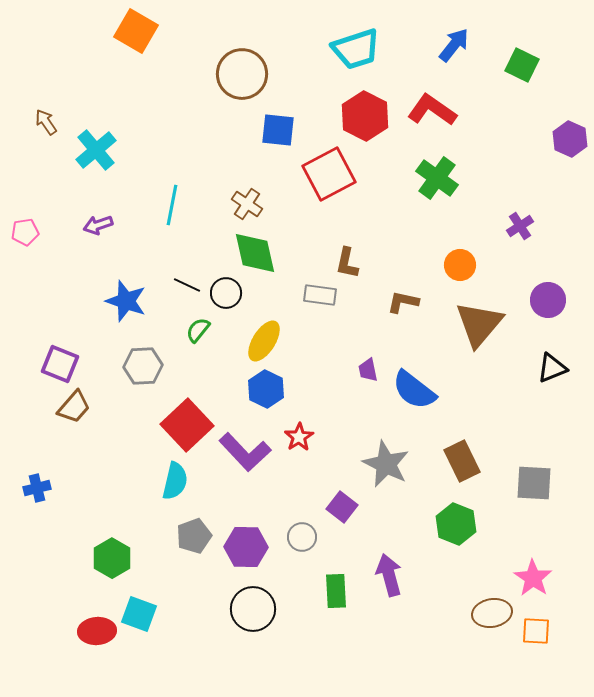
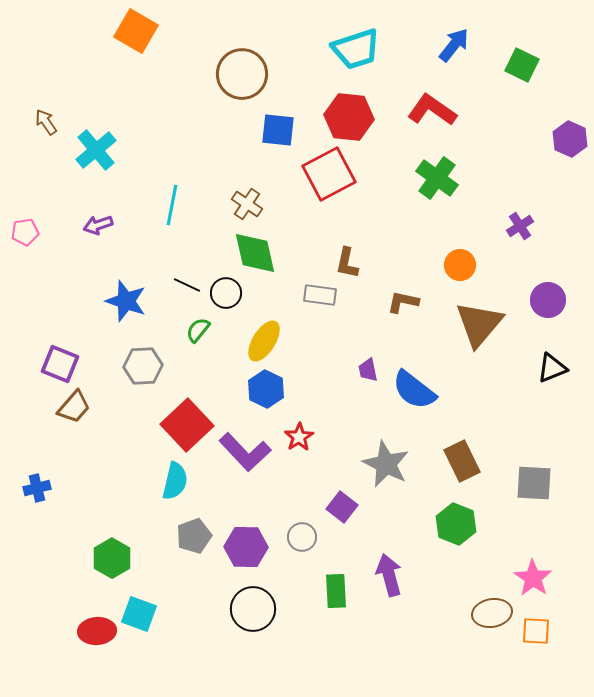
red hexagon at (365, 116): moved 16 px left, 1 px down; rotated 21 degrees counterclockwise
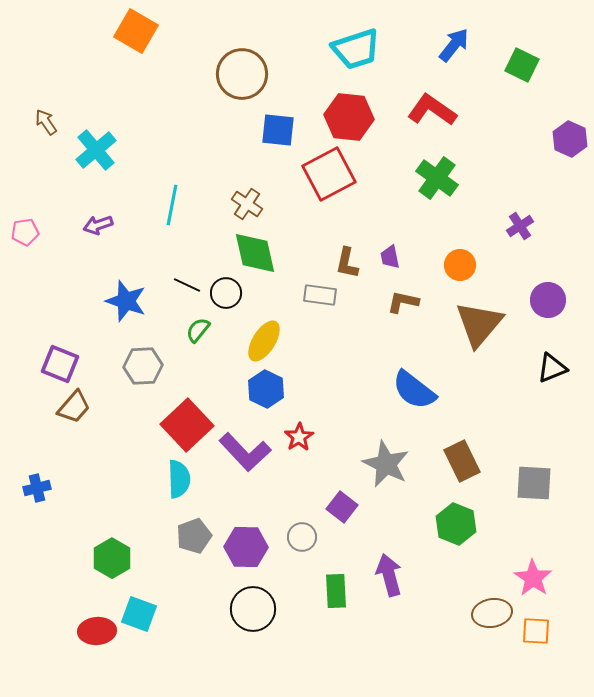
purple trapezoid at (368, 370): moved 22 px right, 113 px up
cyan semicircle at (175, 481): moved 4 px right, 2 px up; rotated 15 degrees counterclockwise
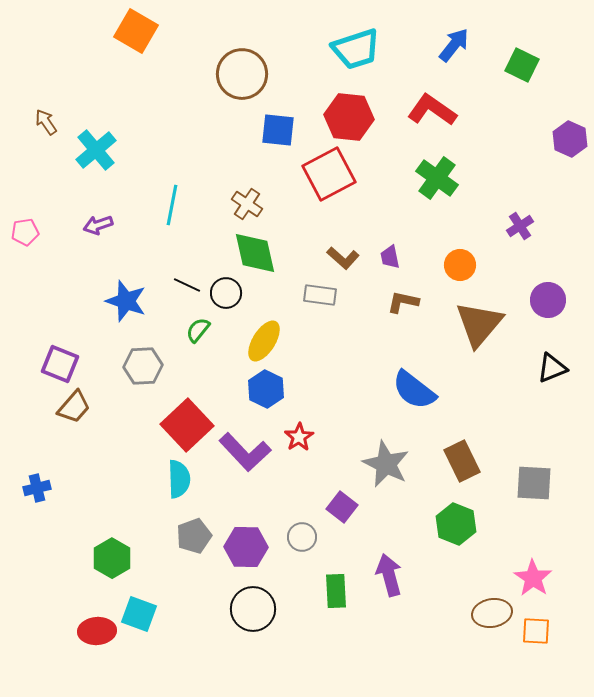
brown L-shape at (347, 263): moved 4 px left, 5 px up; rotated 60 degrees counterclockwise
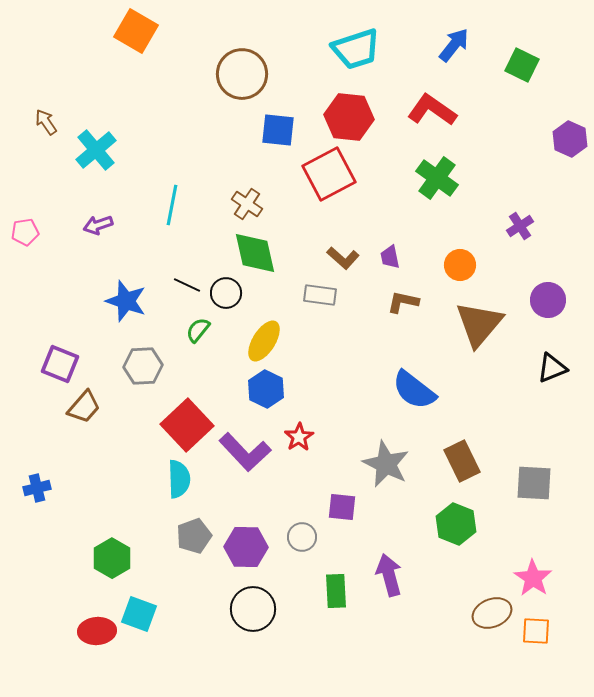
brown trapezoid at (74, 407): moved 10 px right
purple square at (342, 507): rotated 32 degrees counterclockwise
brown ellipse at (492, 613): rotated 12 degrees counterclockwise
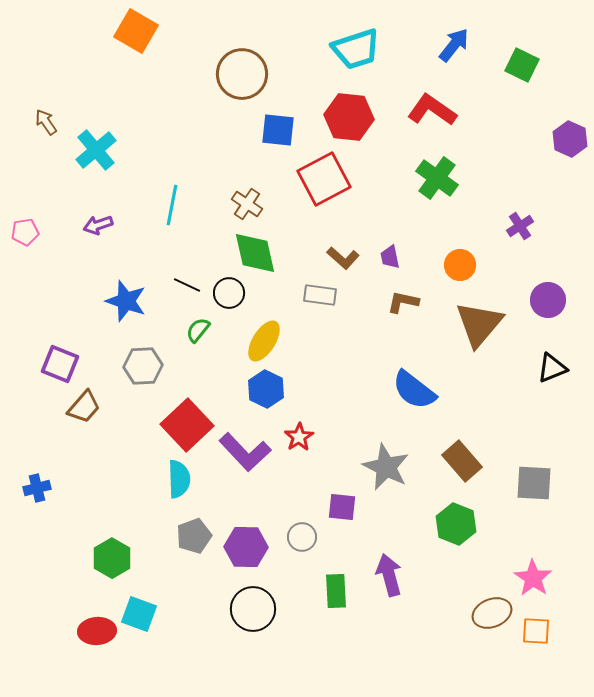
red square at (329, 174): moved 5 px left, 5 px down
black circle at (226, 293): moved 3 px right
brown rectangle at (462, 461): rotated 15 degrees counterclockwise
gray star at (386, 464): moved 3 px down
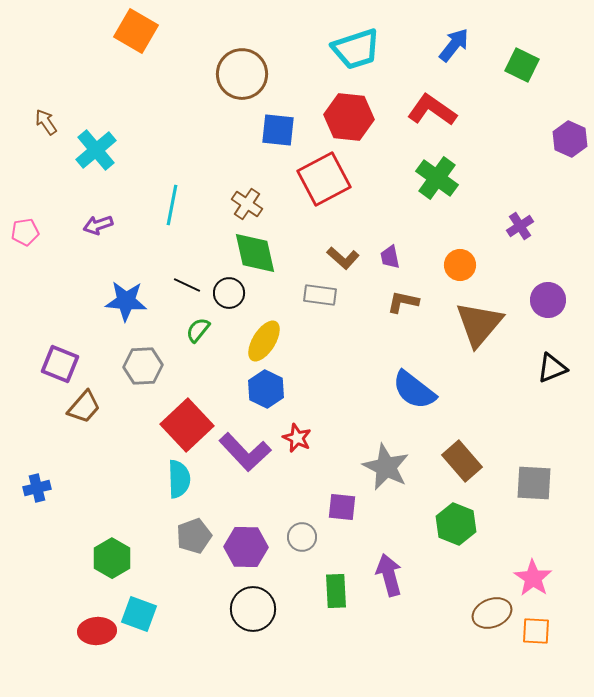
blue star at (126, 301): rotated 15 degrees counterclockwise
red star at (299, 437): moved 2 px left, 1 px down; rotated 16 degrees counterclockwise
